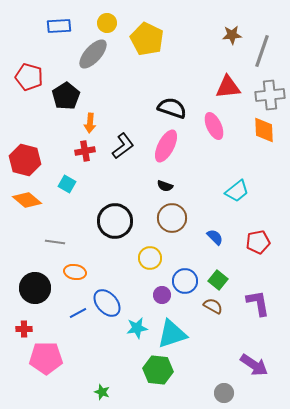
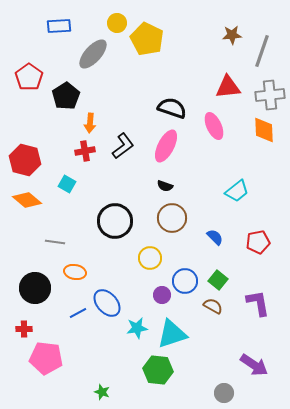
yellow circle at (107, 23): moved 10 px right
red pentagon at (29, 77): rotated 20 degrees clockwise
pink pentagon at (46, 358): rotated 8 degrees clockwise
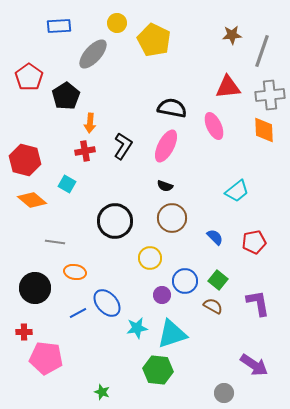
yellow pentagon at (147, 39): moved 7 px right, 1 px down
black semicircle at (172, 108): rotated 8 degrees counterclockwise
black L-shape at (123, 146): rotated 20 degrees counterclockwise
orange diamond at (27, 200): moved 5 px right
red pentagon at (258, 242): moved 4 px left
red cross at (24, 329): moved 3 px down
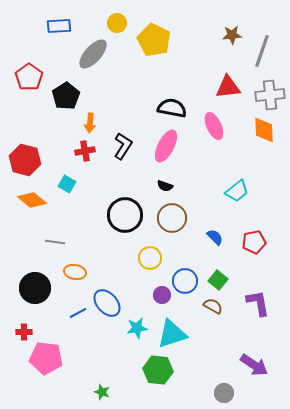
black circle at (115, 221): moved 10 px right, 6 px up
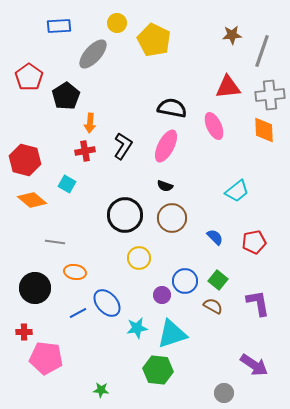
yellow circle at (150, 258): moved 11 px left
green star at (102, 392): moved 1 px left, 2 px up; rotated 14 degrees counterclockwise
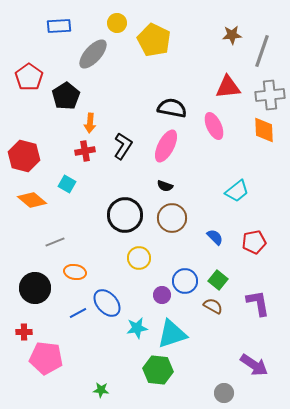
red hexagon at (25, 160): moved 1 px left, 4 px up
gray line at (55, 242): rotated 30 degrees counterclockwise
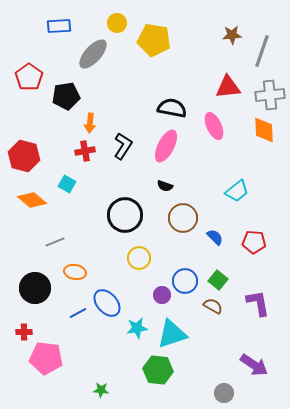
yellow pentagon at (154, 40): rotated 16 degrees counterclockwise
black pentagon at (66, 96): rotated 24 degrees clockwise
brown circle at (172, 218): moved 11 px right
red pentagon at (254, 242): rotated 15 degrees clockwise
